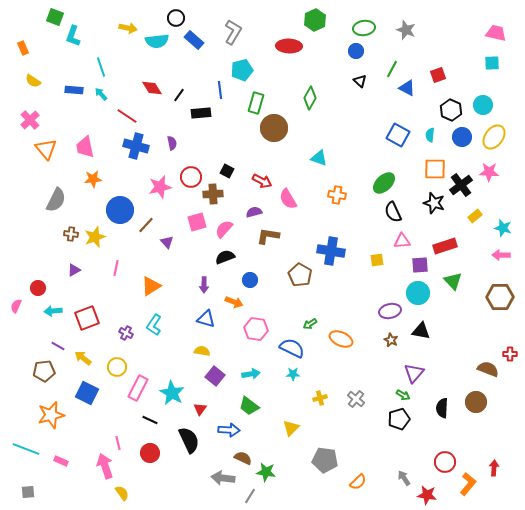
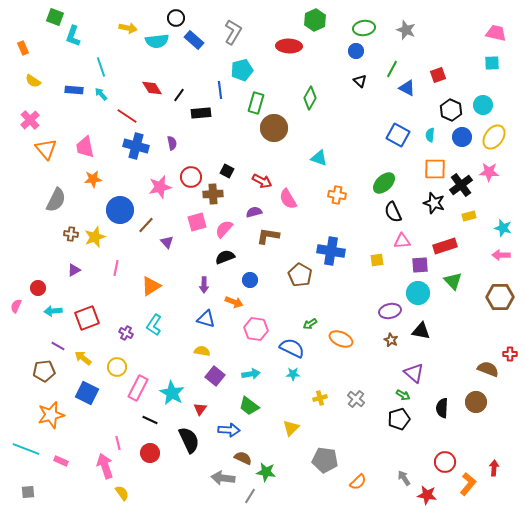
yellow rectangle at (475, 216): moved 6 px left; rotated 24 degrees clockwise
purple triangle at (414, 373): rotated 30 degrees counterclockwise
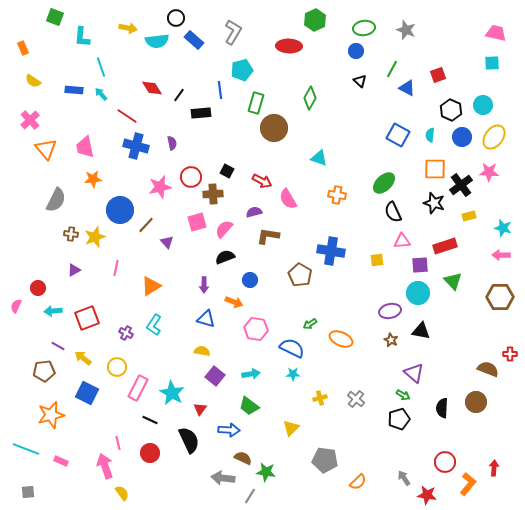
cyan L-shape at (73, 36): moved 9 px right, 1 px down; rotated 15 degrees counterclockwise
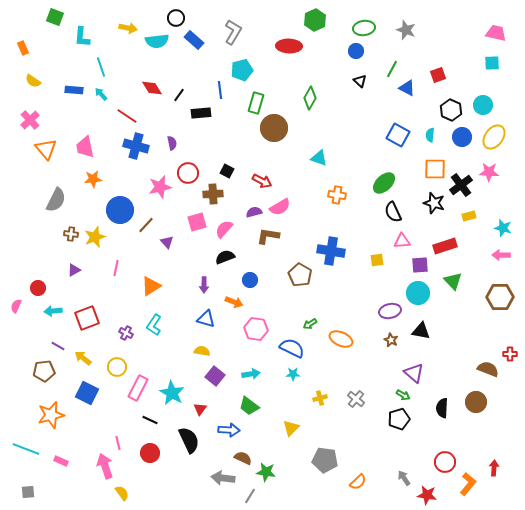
red circle at (191, 177): moved 3 px left, 4 px up
pink semicircle at (288, 199): moved 8 px left, 8 px down; rotated 90 degrees counterclockwise
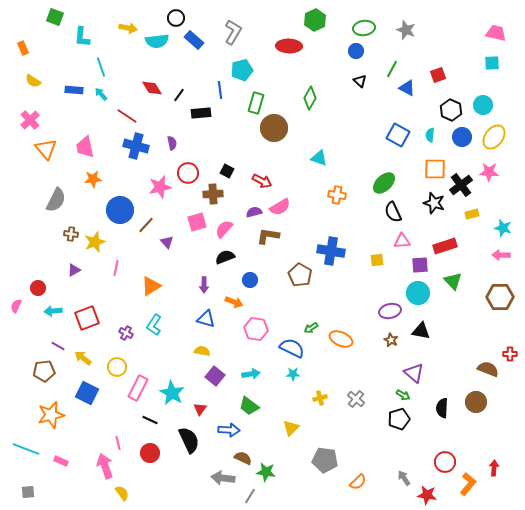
yellow rectangle at (469, 216): moved 3 px right, 2 px up
yellow star at (95, 237): moved 5 px down
green arrow at (310, 324): moved 1 px right, 4 px down
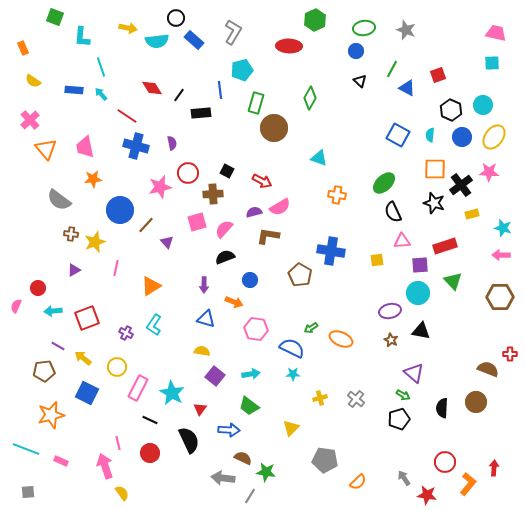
gray semicircle at (56, 200): moved 3 px right; rotated 100 degrees clockwise
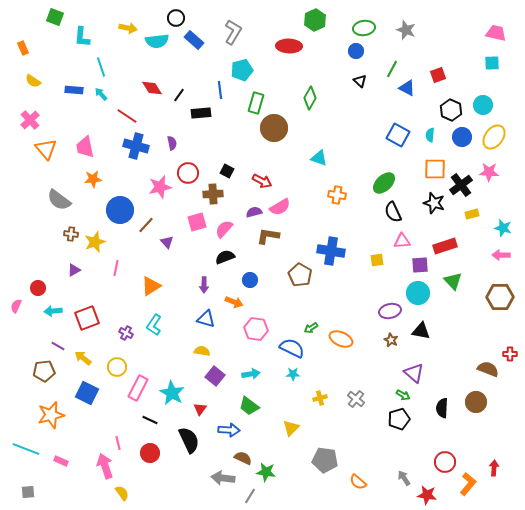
orange semicircle at (358, 482): rotated 84 degrees clockwise
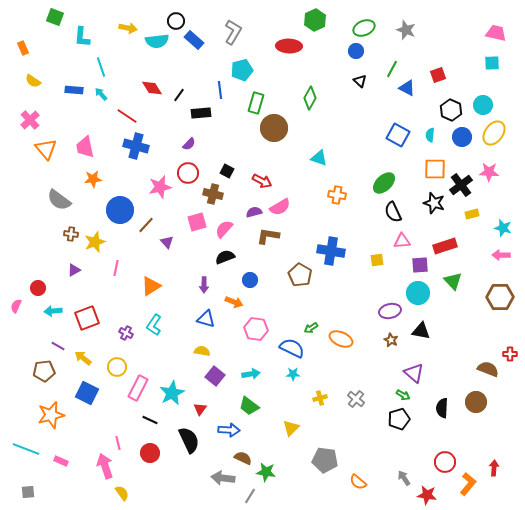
black circle at (176, 18): moved 3 px down
green ellipse at (364, 28): rotated 15 degrees counterclockwise
yellow ellipse at (494, 137): moved 4 px up
purple semicircle at (172, 143): moved 17 px right, 1 px down; rotated 56 degrees clockwise
brown cross at (213, 194): rotated 18 degrees clockwise
cyan star at (172, 393): rotated 15 degrees clockwise
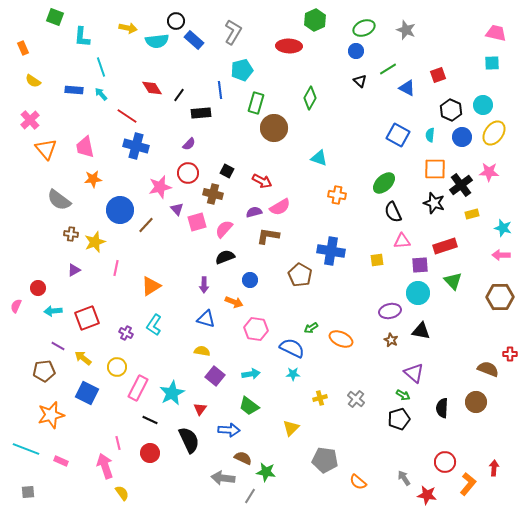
green line at (392, 69): moved 4 px left; rotated 30 degrees clockwise
purple triangle at (167, 242): moved 10 px right, 33 px up
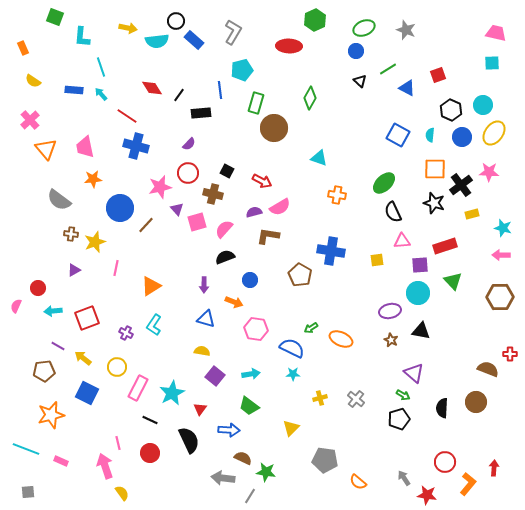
blue circle at (120, 210): moved 2 px up
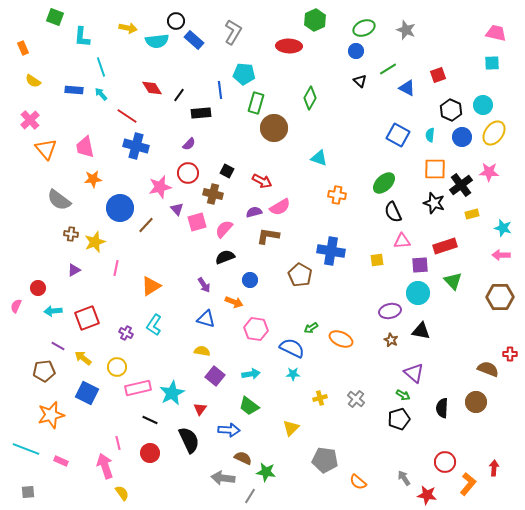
cyan pentagon at (242, 70): moved 2 px right, 4 px down; rotated 20 degrees clockwise
purple arrow at (204, 285): rotated 35 degrees counterclockwise
pink rectangle at (138, 388): rotated 50 degrees clockwise
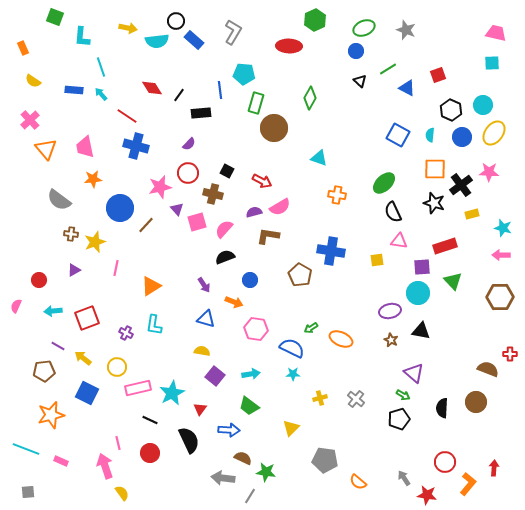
pink triangle at (402, 241): moved 3 px left; rotated 12 degrees clockwise
purple square at (420, 265): moved 2 px right, 2 px down
red circle at (38, 288): moved 1 px right, 8 px up
cyan L-shape at (154, 325): rotated 25 degrees counterclockwise
